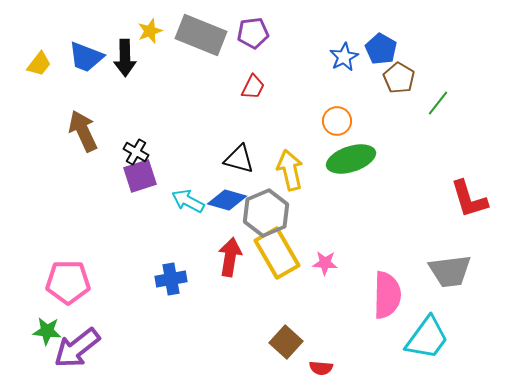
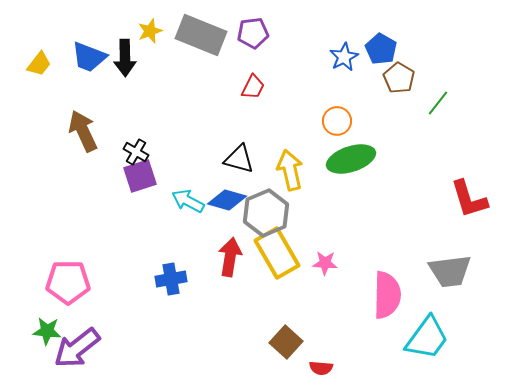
blue trapezoid: moved 3 px right
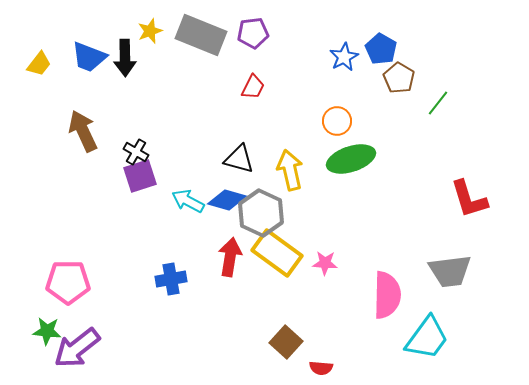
gray hexagon: moved 5 px left; rotated 12 degrees counterclockwise
yellow rectangle: rotated 24 degrees counterclockwise
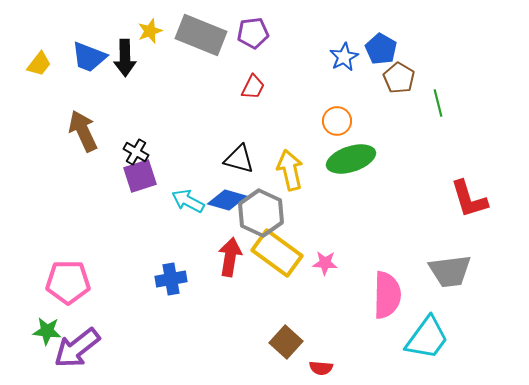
green line: rotated 52 degrees counterclockwise
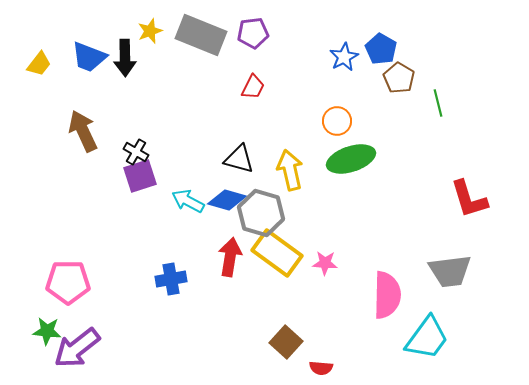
gray hexagon: rotated 9 degrees counterclockwise
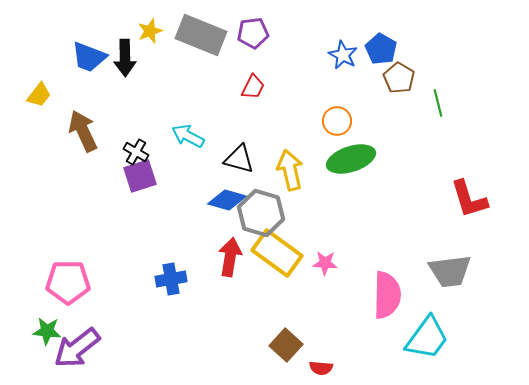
blue star: moved 1 px left, 2 px up; rotated 16 degrees counterclockwise
yellow trapezoid: moved 31 px down
cyan arrow: moved 65 px up
brown square: moved 3 px down
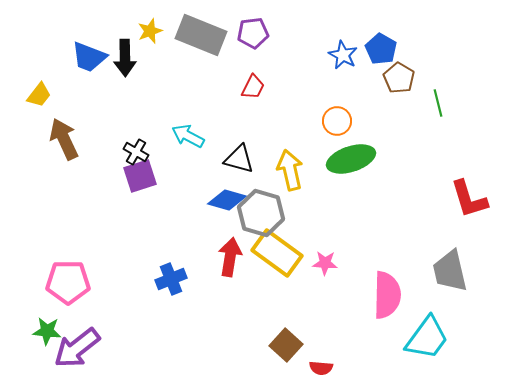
brown arrow: moved 19 px left, 8 px down
gray trapezoid: rotated 84 degrees clockwise
blue cross: rotated 12 degrees counterclockwise
